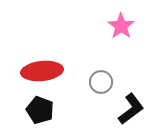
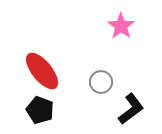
red ellipse: rotated 57 degrees clockwise
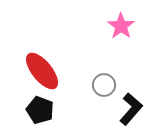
gray circle: moved 3 px right, 3 px down
black L-shape: rotated 12 degrees counterclockwise
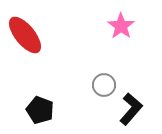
red ellipse: moved 17 px left, 36 px up
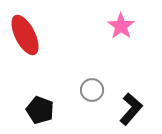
red ellipse: rotated 12 degrees clockwise
gray circle: moved 12 px left, 5 px down
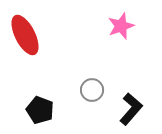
pink star: rotated 16 degrees clockwise
